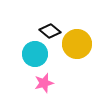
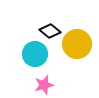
pink star: moved 2 px down
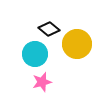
black diamond: moved 1 px left, 2 px up
pink star: moved 2 px left, 3 px up
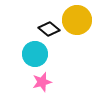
yellow circle: moved 24 px up
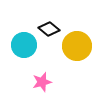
yellow circle: moved 26 px down
cyan circle: moved 11 px left, 9 px up
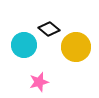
yellow circle: moved 1 px left, 1 px down
pink star: moved 3 px left
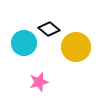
cyan circle: moved 2 px up
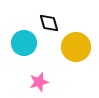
black diamond: moved 6 px up; rotated 35 degrees clockwise
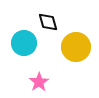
black diamond: moved 1 px left, 1 px up
pink star: rotated 18 degrees counterclockwise
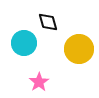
yellow circle: moved 3 px right, 2 px down
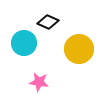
black diamond: rotated 50 degrees counterclockwise
pink star: rotated 30 degrees counterclockwise
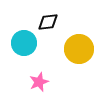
black diamond: rotated 30 degrees counterclockwise
pink star: rotated 30 degrees counterclockwise
